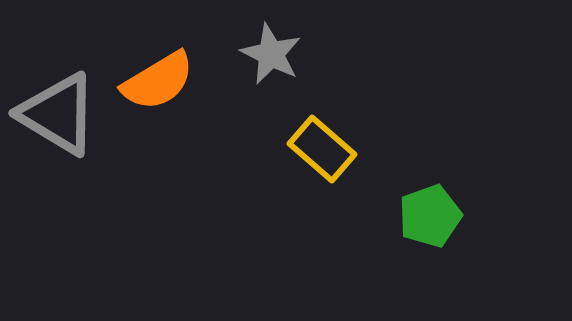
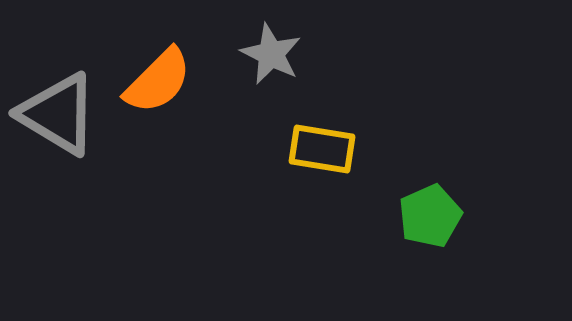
orange semicircle: rotated 14 degrees counterclockwise
yellow rectangle: rotated 32 degrees counterclockwise
green pentagon: rotated 4 degrees counterclockwise
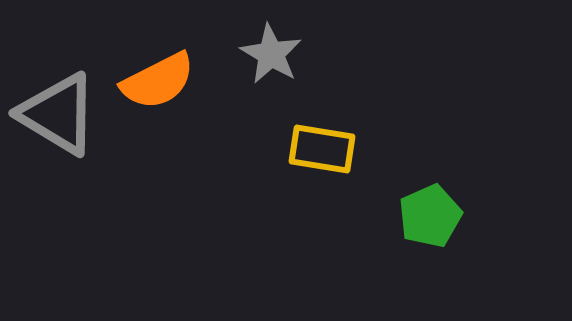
gray star: rotated 4 degrees clockwise
orange semicircle: rotated 18 degrees clockwise
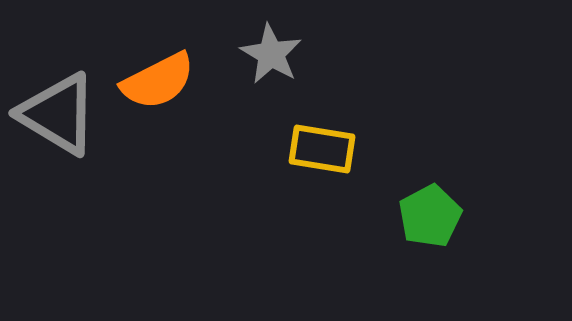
green pentagon: rotated 4 degrees counterclockwise
